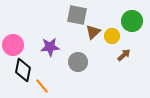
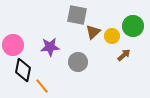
green circle: moved 1 px right, 5 px down
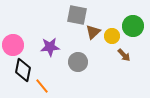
brown arrow: rotated 88 degrees clockwise
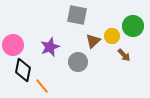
brown triangle: moved 9 px down
purple star: rotated 18 degrees counterclockwise
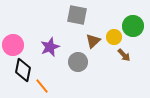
yellow circle: moved 2 px right, 1 px down
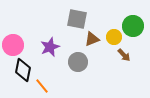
gray square: moved 4 px down
brown triangle: moved 1 px left, 2 px up; rotated 21 degrees clockwise
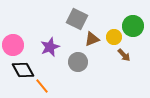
gray square: rotated 15 degrees clockwise
black diamond: rotated 40 degrees counterclockwise
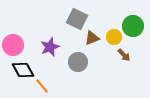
brown triangle: moved 1 px up
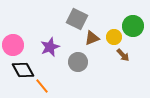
brown arrow: moved 1 px left
